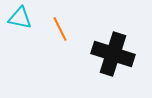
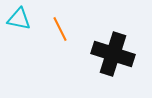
cyan triangle: moved 1 px left, 1 px down
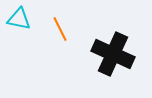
black cross: rotated 6 degrees clockwise
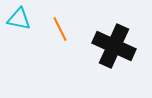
black cross: moved 1 px right, 8 px up
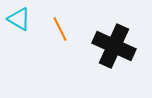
cyan triangle: rotated 20 degrees clockwise
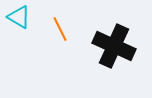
cyan triangle: moved 2 px up
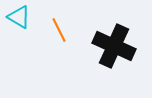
orange line: moved 1 px left, 1 px down
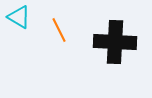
black cross: moved 1 px right, 4 px up; rotated 21 degrees counterclockwise
